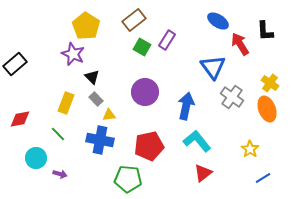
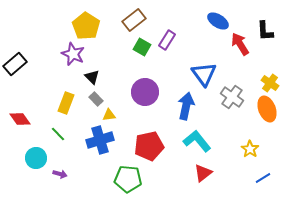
blue triangle: moved 9 px left, 7 px down
red diamond: rotated 65 degrees clockwise
blue cross: rotated 28 degrees counterclockwise
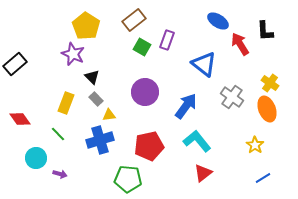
purple rectangle: rotated 12 degrees counterclockwise
blue triangle: moved 10 px up; rotated 16 degrees counterclockwise
blue arrow: rotated 24 degrees clockwise
yellow star: moved 5 px right, 4 px up
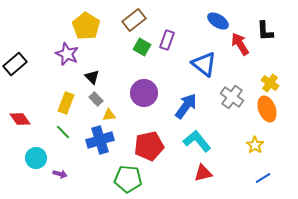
purple star: moved 6 px left
purple circle: moved 1 px left, 1 px down
green line: moved 5 px right, 2 px up
red triangle: rotated 24 degrees clockwise
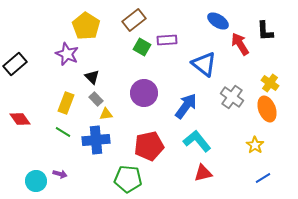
purple rectangle: rotated 66 degrees clockwise
yellow triangle: moved 3 px left, 1 px up
green line: rotated 14 degrees counterclockwise
blue cross: moved 4 px left; rotated 12 degrees clockwise
cyan circle: moved 23 px down
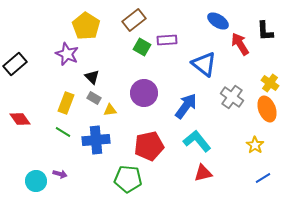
gray rectangle: moved 2 px left, 1 px up; rotated 16 degrees counterclockwise
yellow triangle: moved 4 px right, 4 px up
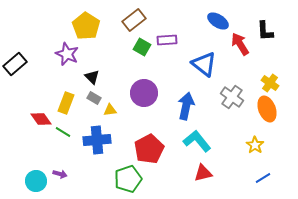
blue arrow: rotated 24 degrees counterclockwise
red diamond: moved 21 px right
blue cross: moved 1 px right
red pentagon: moved 3 px down; rotated 16 degrees counterclockwise
green pentagon: rotated 24 degrees counterclockwise
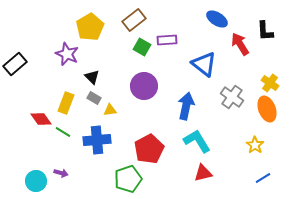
blue ellipse: moved 1 px left, 2 px up
yellow pentagon: moved 4 px right, 1 px down; rotated 8 degrees clockwise
purple circle: moved 7 px up
cyan L-shape: rotated 8 degrees clockwise
purple arrow: moved 1 px right, 1 px up
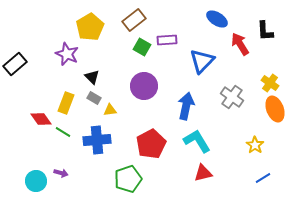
blue triangle: moved 2 px left, 3 px up; rotated 36 degrees clockwise
orange ellipse: moved 8 px right
red pentagon: moved 2 px right, 5 px up
